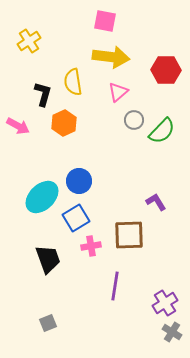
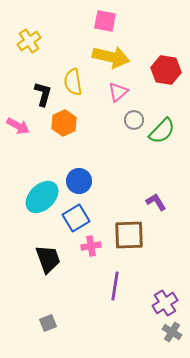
yellow arrow: rotated 6 degrees clockwise
red hexagon: rotated 8 degrees clockwise
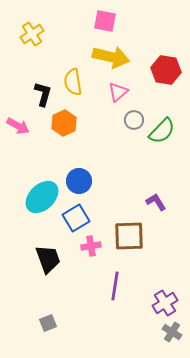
yellow cross: moved 3 px right, 7 px up
brown square: moved 1 px down
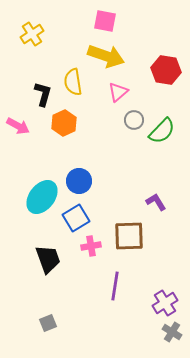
yellow arrow: moved 5 px left, 1 px up; rotated 6 degrees clockwise
cyan ellipse: rotated 8 degrees counterclockwise
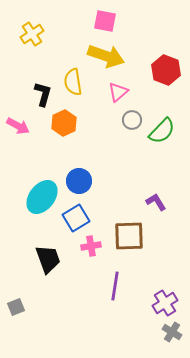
red hexagon: rotated 12 degrees clockwise
gray circle: moved 2 px left
gray square: moved 32 px left, 16 px up
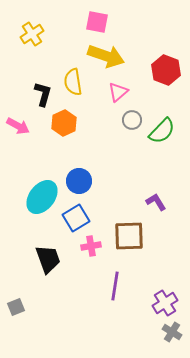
pink square: moved 8 px left, 1 px down
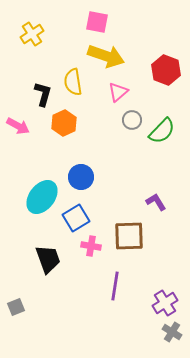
blue circle: moved 2 px right, 4 px up
pink cross: rotated 18 degrees clockwise
